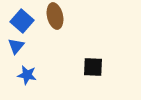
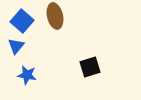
black square: moved 3 px left; rotated 20 degrees counterclockwise
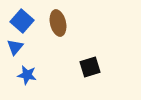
brown ellipse: moved 3 px right, 7 px down
blue triangle: moved 1 px left, 1 px down
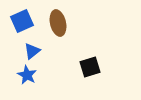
blue square: rotated 25 degrees clockwise
blue triangle: moved 17 px right, 4 px down; rotated 12 degrees clockwise
blue star: rotated 18 degrees clockwise
